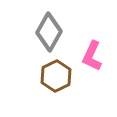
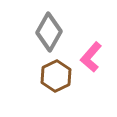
pink L-shape: moved 1 px left, 1 px down; rotated 16 degrees clockwise
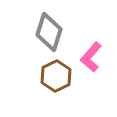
gray diamond: rotated 12 degrees counterclockwise
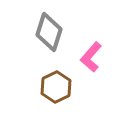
brown hexagon: moved 11 px down
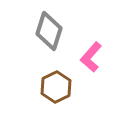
gray diamond: moved 1 px up
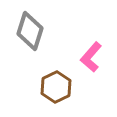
gray diamond: moved 19 px left
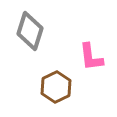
pink L-shape: rotated 48 degrees counterclockwise
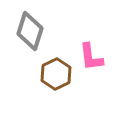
brown hexagon: moved 13 px up
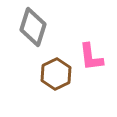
gray diamond: moved 3 px right, 4 px up
